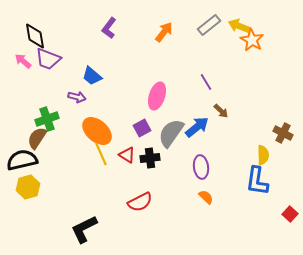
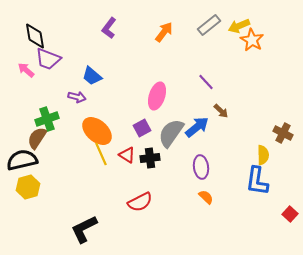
yellow arrow: rotated 45 degrees counterclockwise
pink arrow: moved 3 px right, 9 px down
purple line: rotated 12 degrees counterclockwise
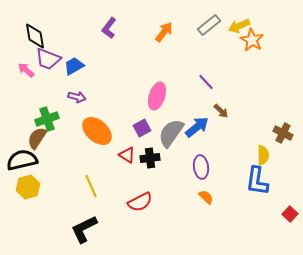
blue trapezoid: moved 18 px left, 10 px up; rotated 110 degrees clockwise
yellow line: moved 10 px left, 32 px down
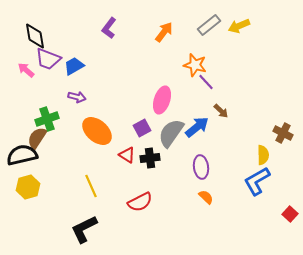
orange star: moved 57 px left, 25 px down; rotated 15 degrees counterclockwise
pink ellipse: moved 5 px right, 4 px down
black semicircle: moved 5 px up
blue L-shape: rotated 52 degrees clockwise
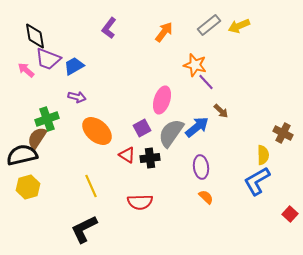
red semicircle: rotated 25 degrees clockwise
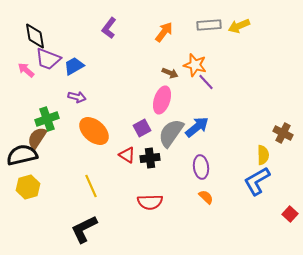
gray rectangle: rotated 35 degrees clockwise
brown arrow: moved 51 px left, 38 px up; rotated 21 degrees counterclockwise
orange ellipse: moved 3 px left
red semicircle: moved 10 px right
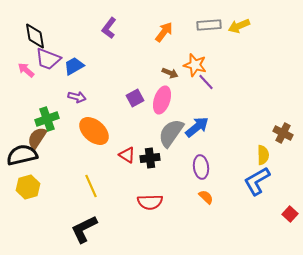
purple square: moved 7 px left, 30 px up
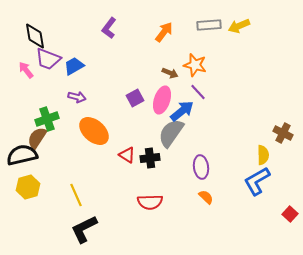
pink arrow: rotated 12 degrees clockwise
purple line: moved 8 px left, 10 px down
blue arrow: moved 15 px left, 16 px up
yellow line: moved 15 px left, 9 px down
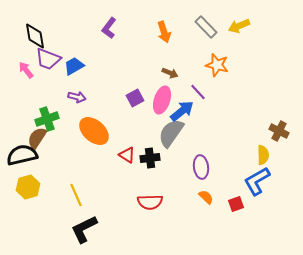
gray rectangle: moved 3 px left, 2 px down; rotated 50 degrees clockwise
orange arrow: rotated 125 degrees clockwise
orange star: moved 22 px right
brown cross: moved 4 px left, 2 px up
red square: moved 54 px left, 10 px up; rotated 28 degrees clockwise
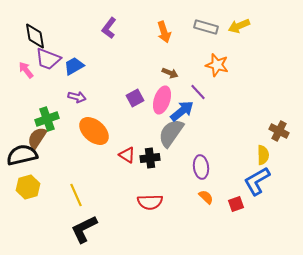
gray rectangle: rotated 30 degrees counterclockwise
